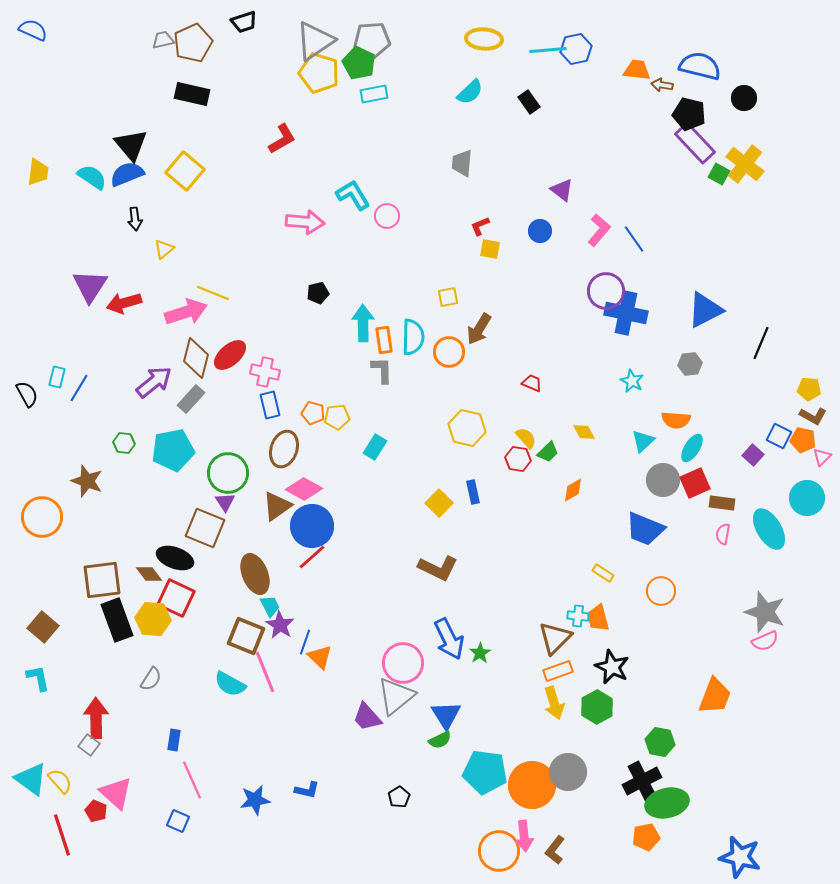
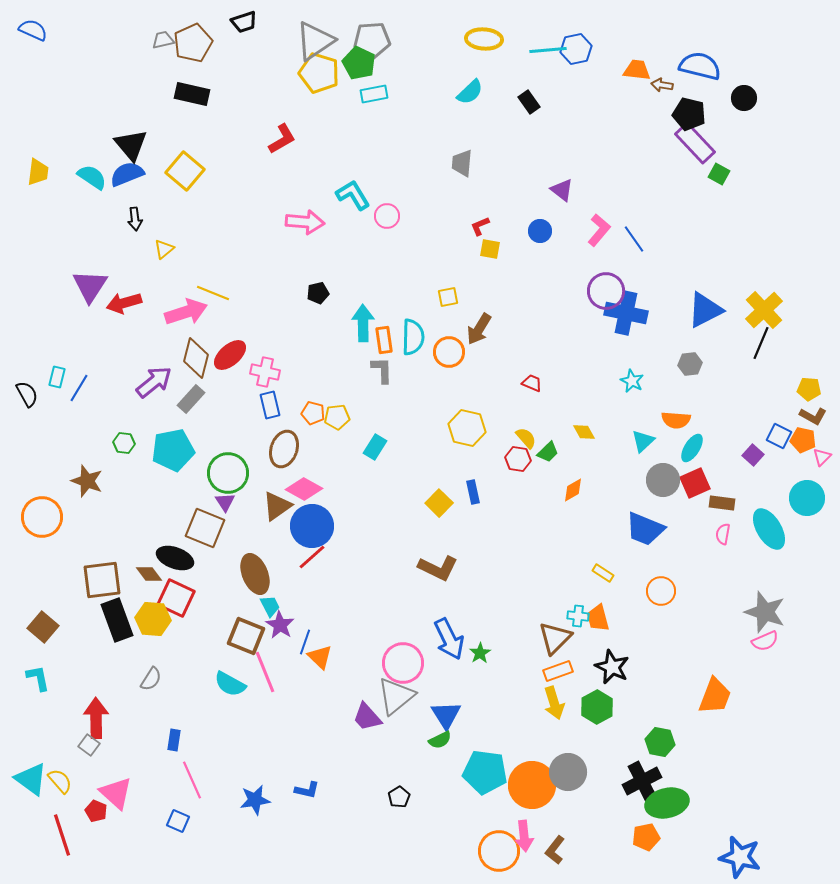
yellow cross at (745, 164): moved 19 px right, 146 px down; rotated 9 degrees clockwise
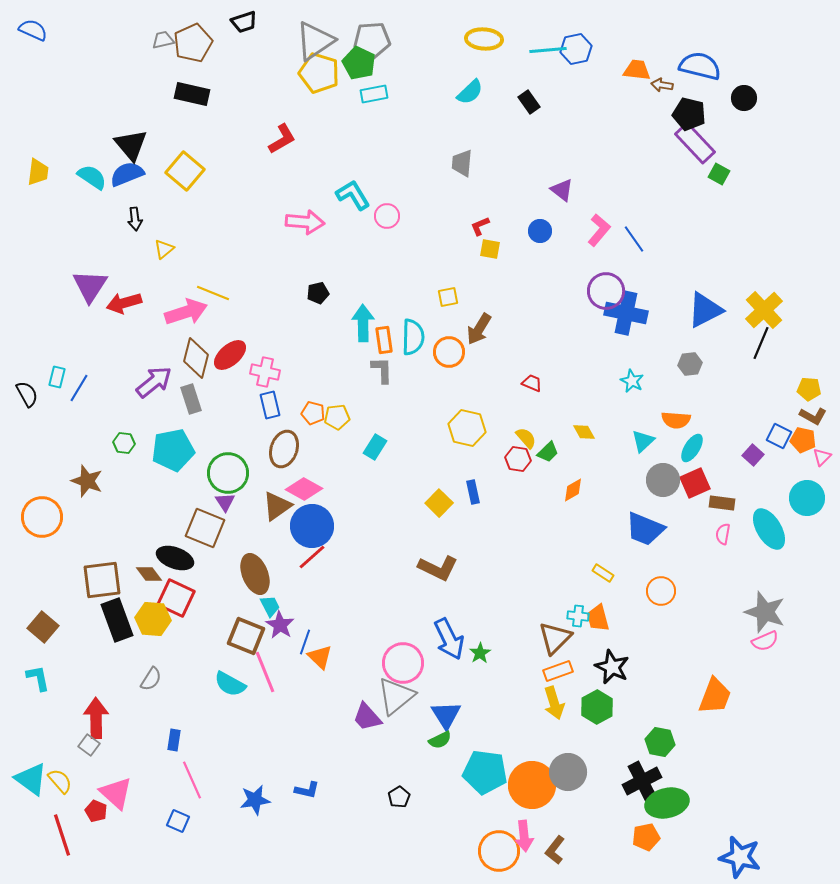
gray rectangle at (191, 399): rotated 60 degrees counterclockwise
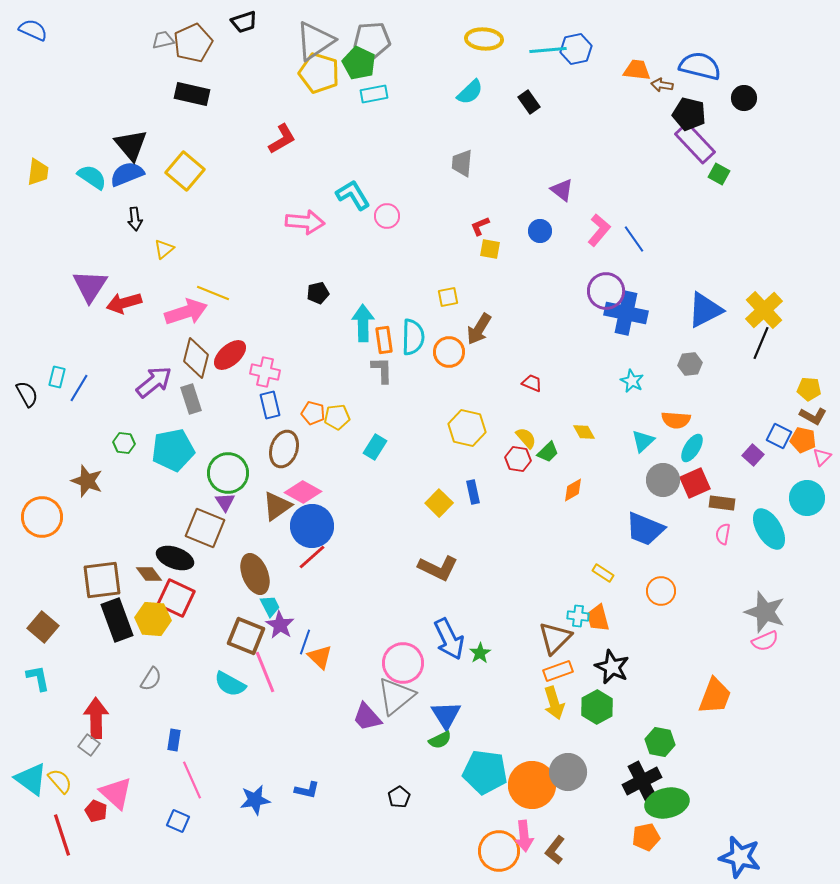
pink diamond at (304, 489): moved 1 px left, 3 px down
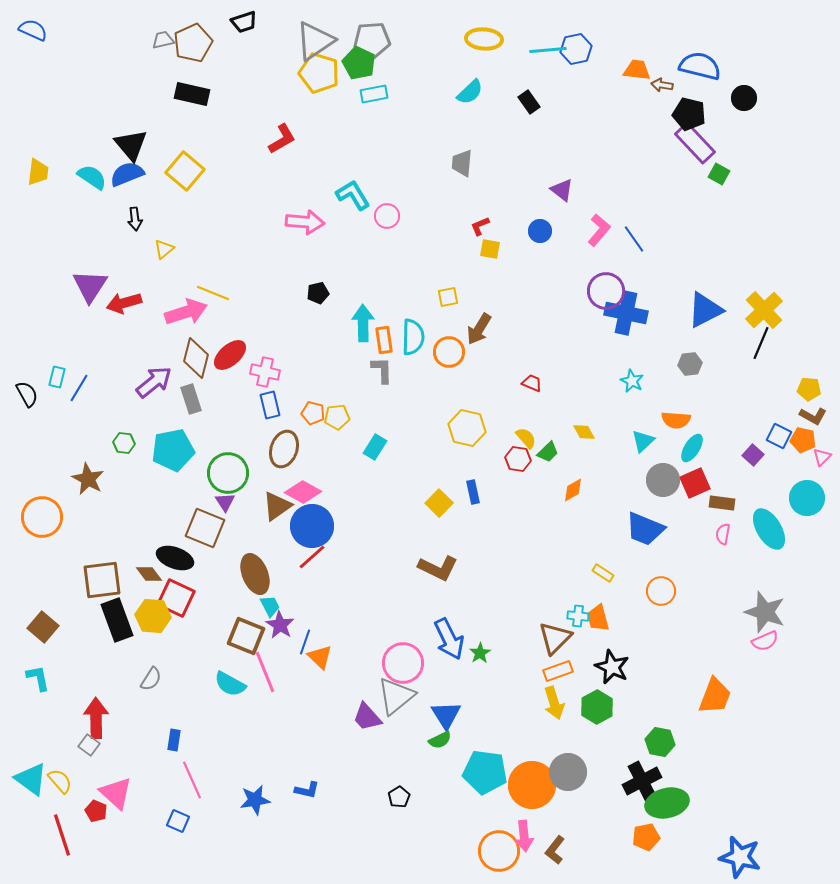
brown star at (87, 481): moved 1 px right, 2 px up; rotated 8 degrees clockwise
yellow hexagon at (153, 619): moved 3 px up
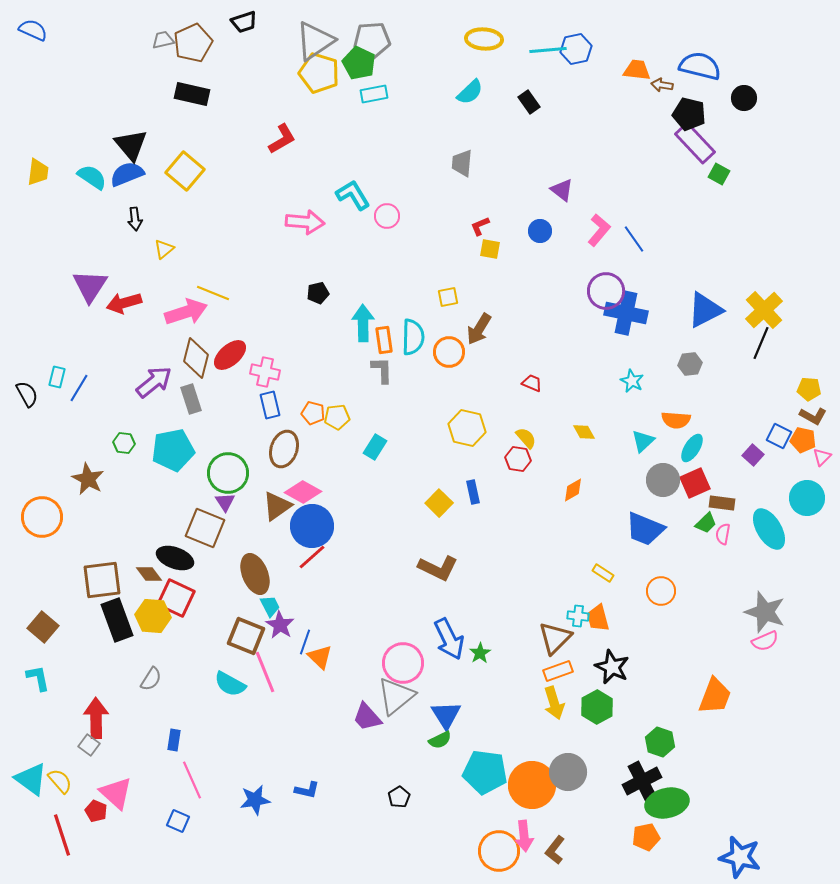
green trapezoid at (548, 452): moved 158 px right, 71 px down
green hexagon at (660, 742): rotated 8 degrees clockwise
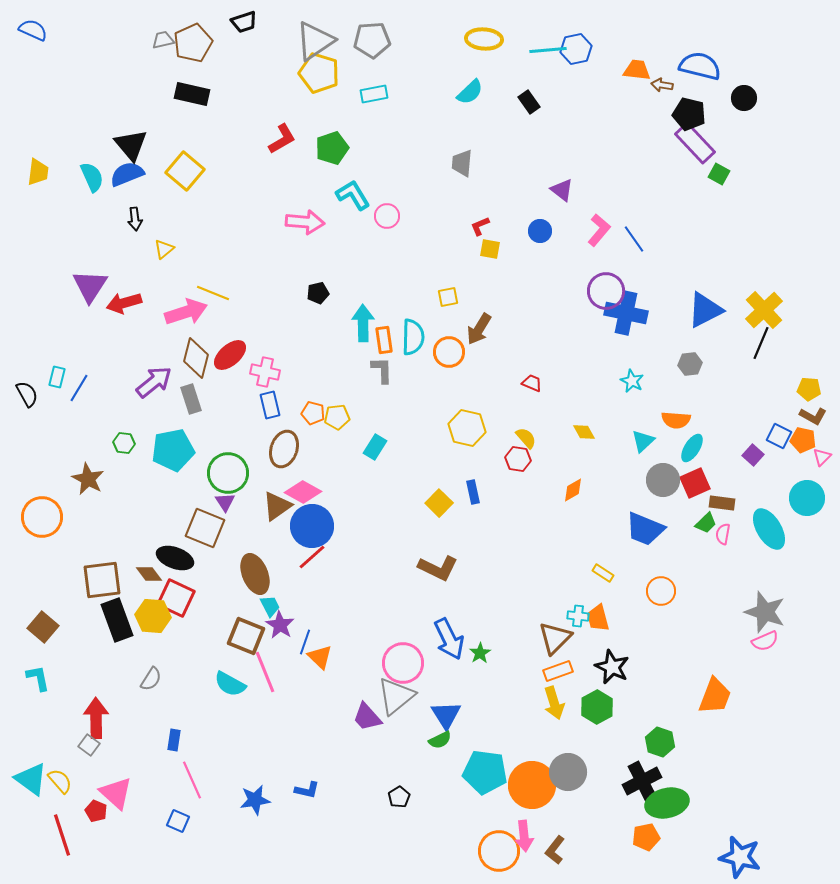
green pentagon at (359, 63): moved 27 px left, 85 px down; rotated 28 degrees clockwise
cyan semicircle at (92, 177): rotated 32 degrees clockwise
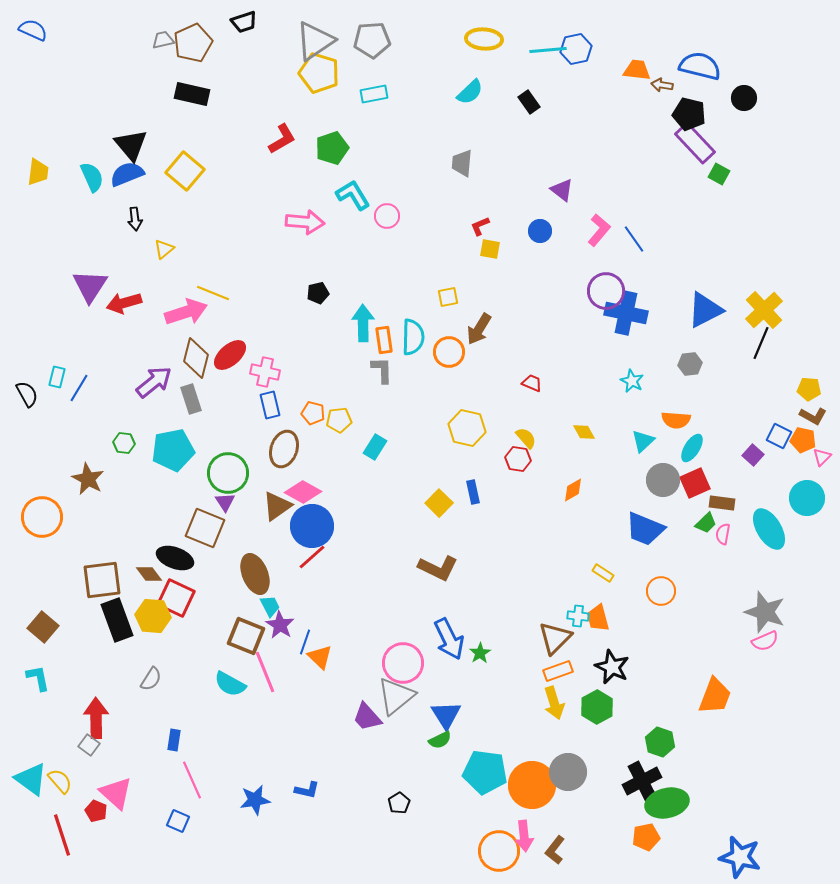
yellow pentagon at (337, 417): moved 2 px right, 3 px down
black pentagon at (399, 797): moved 6 px down
